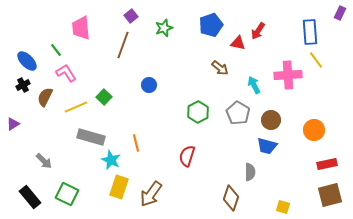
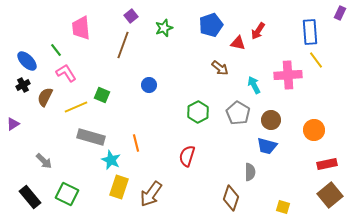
green square at (104, 97): moved 2 px left, 2 px up; rotated 21 degrees counterclockwise
brown square at (330, 195): rotated 25 degrees counterclockwise
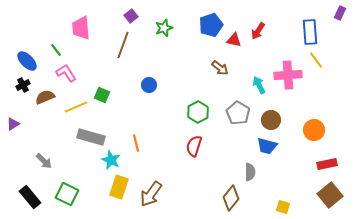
red triangle at (238, 43): moved 4 px left, 3 px up
cyan arrow at (254, 85): moved 5 px right
brown semicircle at (45, 97): rotated 42 degrees clockwise
red semicircle at (187, 156): moved 7 px right, 10 px up
brown diamond at (231, 198): rotated 20 degrees clockwise
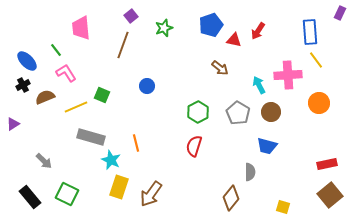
blue circle at (149, 85): moved 2 px left, 1 px down
brown circle at (271, 120): moved 8 px up
orange circle at (314, 130): moved 5 px right, 27 px up
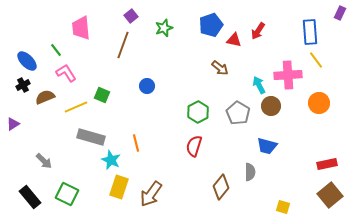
brown circle at (271, 112): moved 6 px up
brown diamond at (231, 198): moved 10 px left, 11 px up
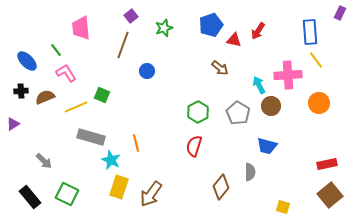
black cross at (23, 85): moved 2 px left, 6 px down; rotated 24 degrees clockwise
blue circle at (147, 86): moved 15 px up
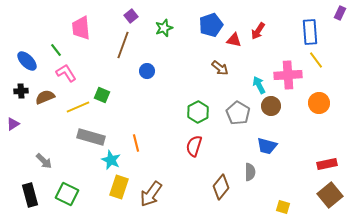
yellow line at (76, 107): moved 2 px right
black rectangle at (30, 197): moved 2 px up; rotated 25 degrees clockwise
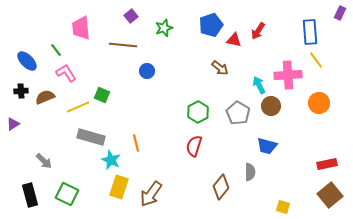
brown line at (123, 45): rotated 76 degrees clockwise
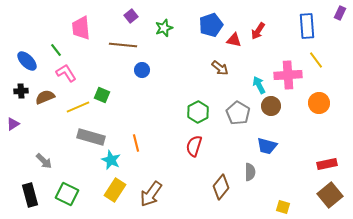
blue rectangle at (310, 32): moved 3 px left, 6 px up
blue circle at (147, 71): moved 5 px left, 1 px up
yellow rectangle at (119, 187): moved 4 px left, 3 px down; rotated 15 degrees clockwise
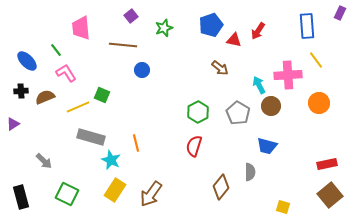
black rectangle at (30, 195): moved 9 px left, 2 px down
